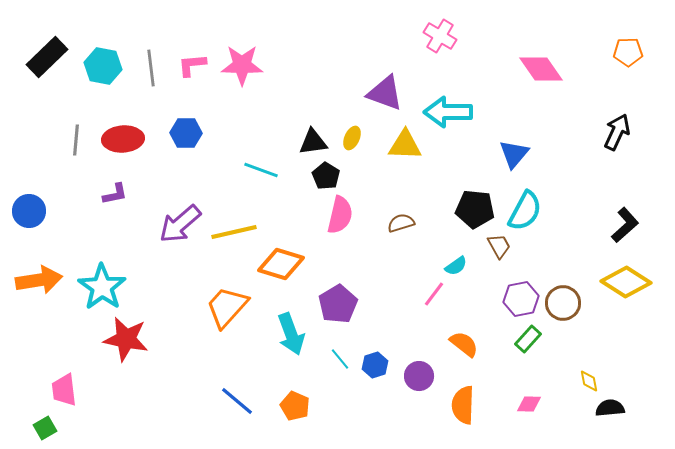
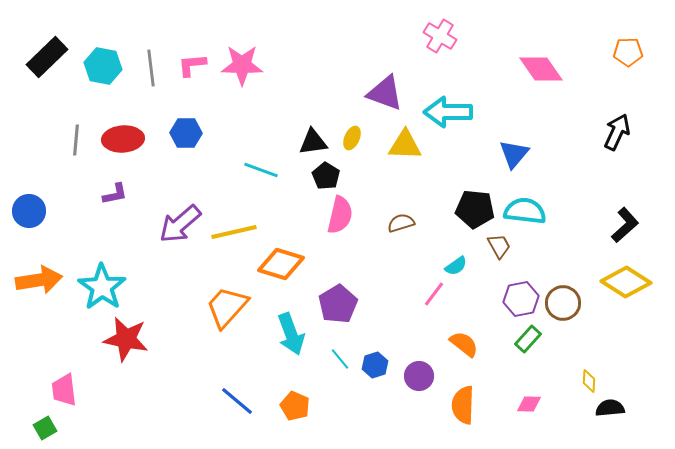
cyan semicircle at (525, 211): rotated 111 degrees counterclockwise
yellow diamond at (589, 381): rotated 15 degrees clockwise
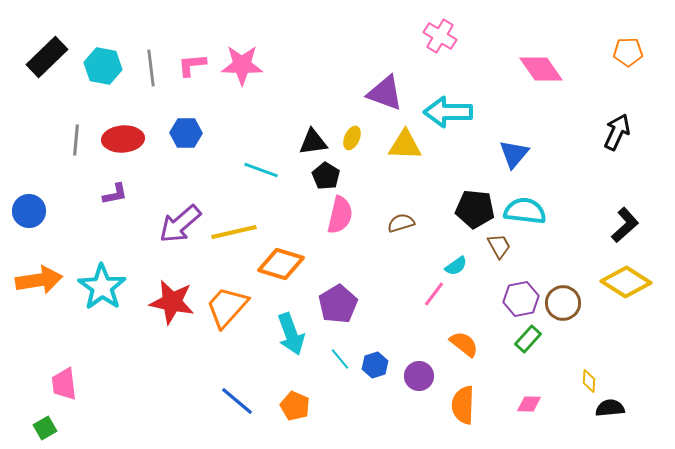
red star at (126, 339): moved 46 px right, 37 px up
pink trapezoid at (64, 390): moved 6 px up
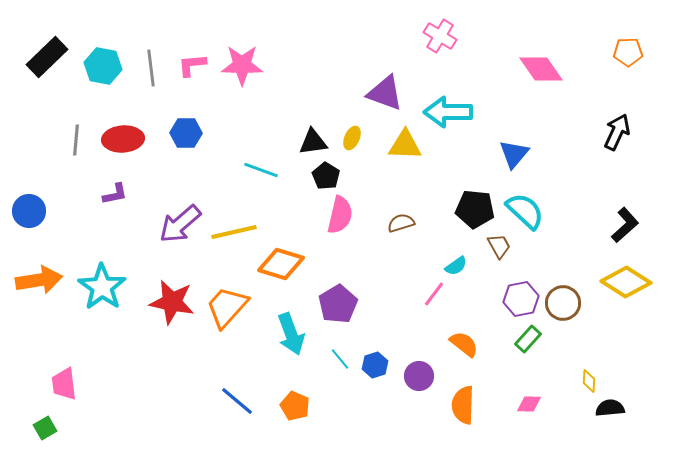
cyan semicircle at (525, 211): rotated 36 degrees clockwise
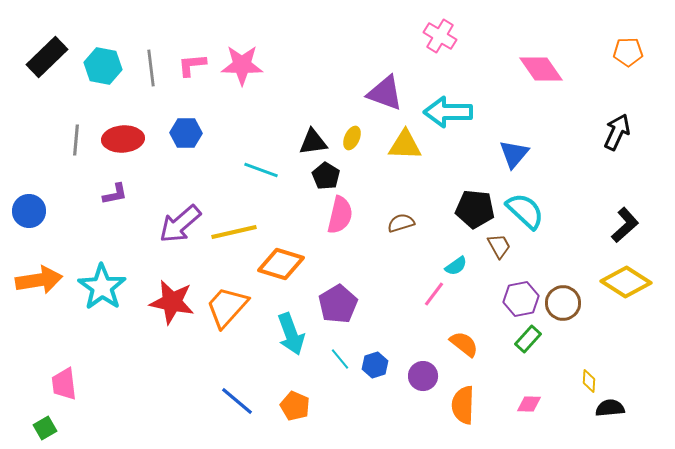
purple circle at (419, 376): moved 4 px right
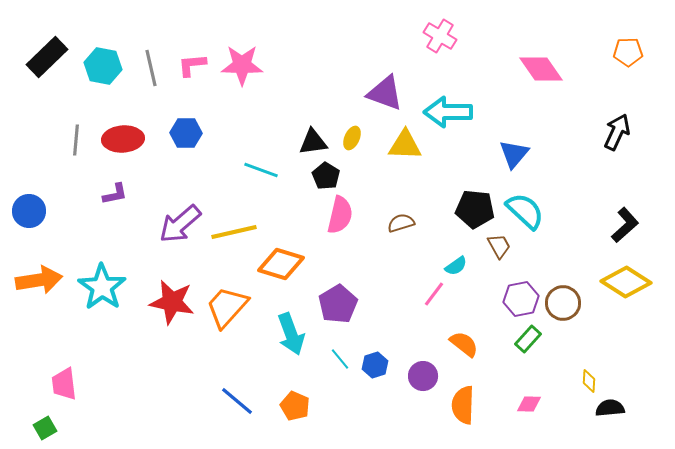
gray line at (151, 68): rotated 6 degrees counterclockwise
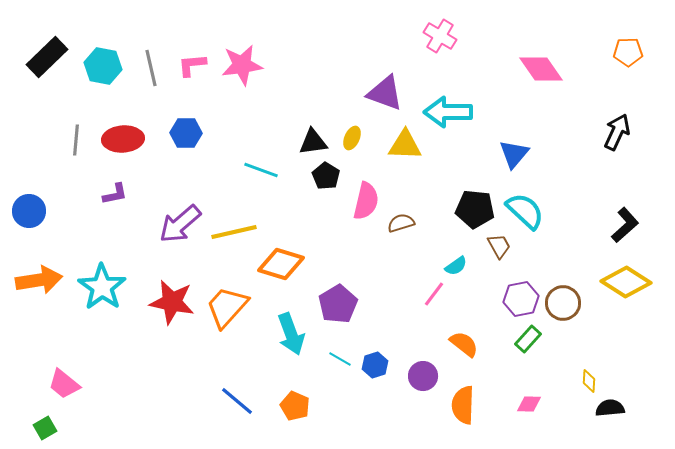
pink star at (242, 65): rotated 9 degrees counterclockwise
pink semicircle at (340, 215): moved 26 px right, 14 px up
cyan line at (340, 359): rotated 20 degrees counterclockwise
pink trapezoid at (64, 384): rotated 44 degrees counterclockwise
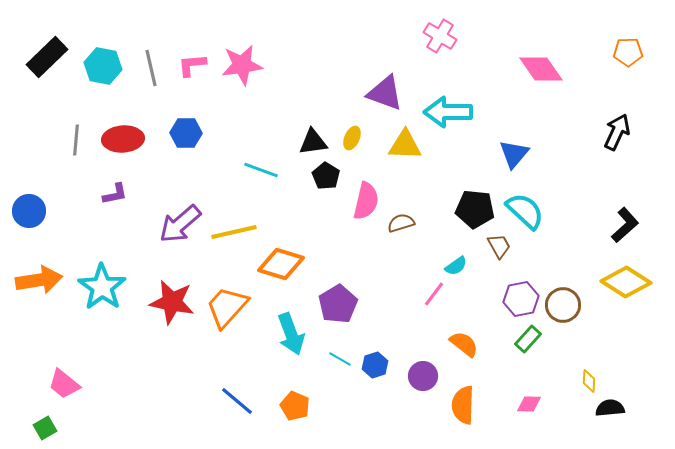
brown circle at (563, 303): moved 2 px down
